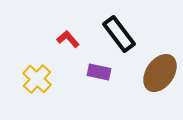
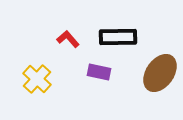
black rectangle: moved 1 px left, 3 px down; rotated 54 degrees counterclockwise
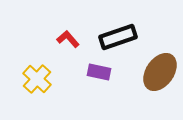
black rectangle: rotated 18 degrees counterclockwise
brown ellipse: moved 1 px up
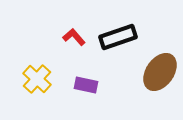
red L-shape: moved 6 px right, 2 px up
purple rectangle: moved 13 px left, 13 px down
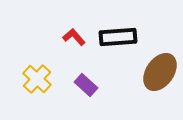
black rectangle: rotated 15 degrees clockwise
purple rectangle: rotated 30 degrees clockwise
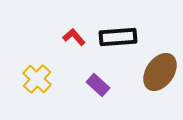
purple rectangle: moved 12 px right
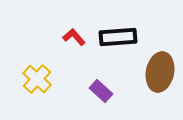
brown ellipse: rotated 24 degrees counterclockwise
purple rectangle: moved 3 px right, 6 px down
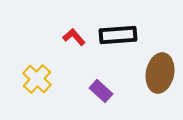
black rectangle: moved 2 px up
brown ellipse: moved 1 px down
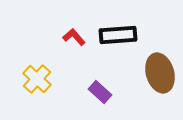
brown ellipse: rotated 27 degrees counterclockwise
purple rectangle: moved 1 px left, 1 px down
